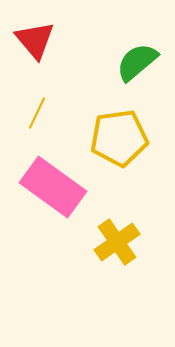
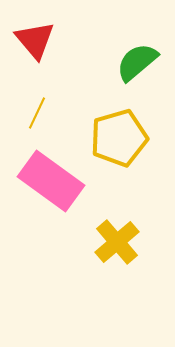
yellow pentagon: rotated 8 degrees counterclockwise
pink rectangle: moved 2 px left, 6 px up
yellow cross: rotated 6 degrees counterclockwise
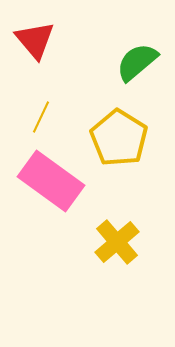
yellow line: moved 4 px right, 4 px down
yellow pentagon: rotated 24 degrees counterclockwise
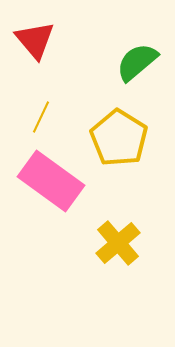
yellow cross: moved 1 px right, 1 px down
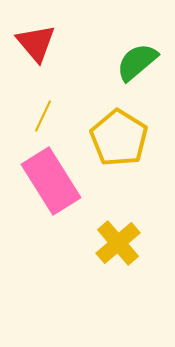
red triangle: moved 1 px right, 3 px down
yellow line: moved 2 px right, 1 px up
pink rectangle: rotated 22 degrees clockwise
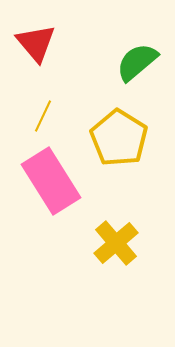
yellow cross: moved 2 px left
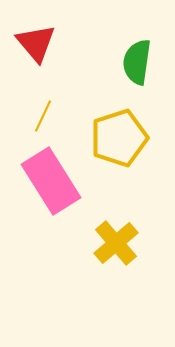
green semicircle: rotated 42 degrees counterclockwise
yellow pentagon: rotated 22 degrees clockwise
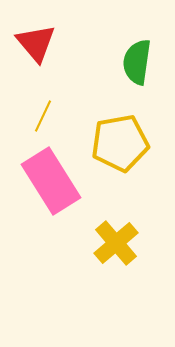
yellow pentagon: moved 1 px right, 5 px down; rotated 8 degrees clockwise
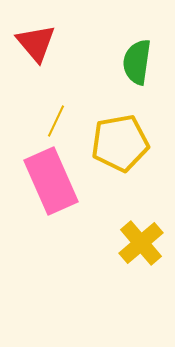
yellow line: moved 13 px right, 5 px down
pink rectangle: rotated 8 degrees clockwise
yellow cross: moved 25 px right
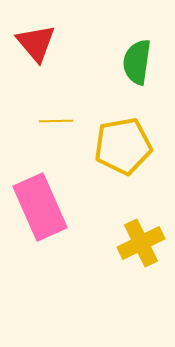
yellow line: rotated 64 degrees clockwise
yellow pentagon: moved 3 px right, 3 px down
pink rectangle: moved 11 px left, 26 px down
yellow cross: rotated 15 degrees clockwise
